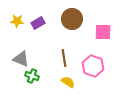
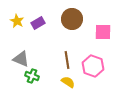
yellow star: rotated 24 degrees clockwise
brown line: moved 3 px right, 2 px down
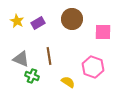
brown line: moved 18 px left, 4 px up
pink hexagon: moved 1 px down
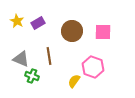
brown circle: moved 12 px down
yellow semicircle: moved 6 px right, 1 px up; rotated 88 degrees counterclockwise
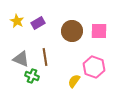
pink square: moved 4 px left, 1 px up
brown line: moved 4 px left, 1 px down
pink hexagon: moved 1 px right
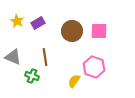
gray triangle: moved 8 px left, 2 px up
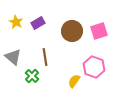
yellow star: moved 1 px left, 1 px down
pink square: rotated 18 degrees counterclockwise
gray triangle: rotated 18 degrees clockwise
green cross: rotated 24 degrees clockwise
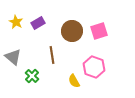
brown line: moved 7 px right, 2 px up
yellow semicircle: rotated 64 degrees counterclockwise
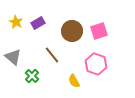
brown line: rotated 30 degrees counterclockwise
pink hexagon: moved 2 px right, 3 px up
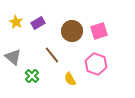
yellow semicircle: moved 4 px left, 2 px up
